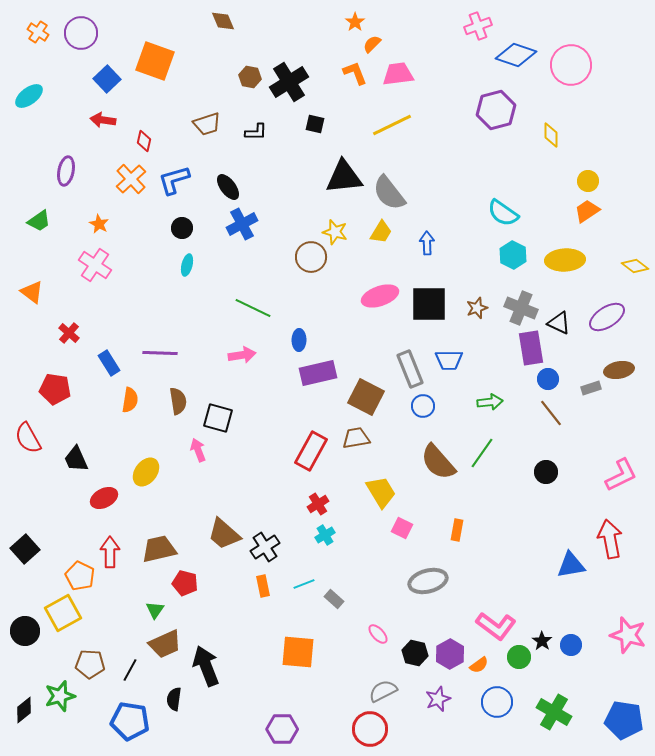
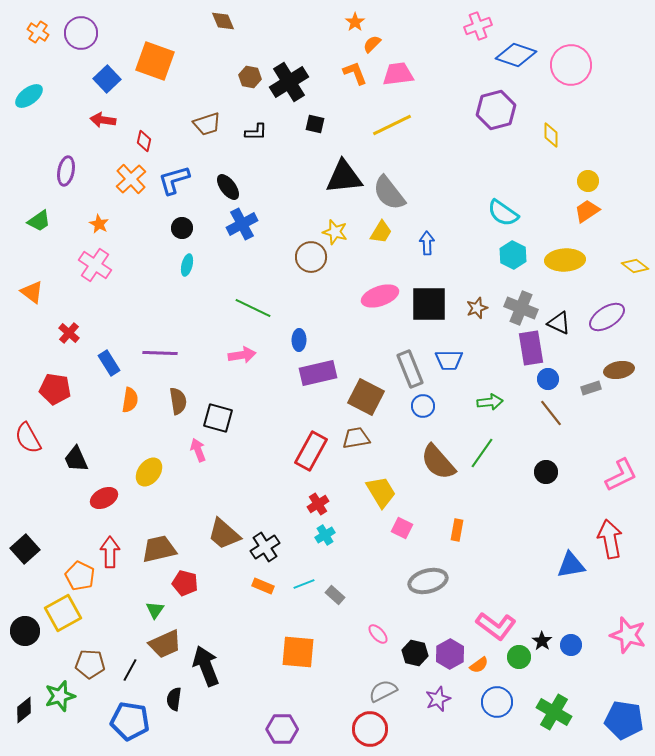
yellow ellipse at (146, 472): moved 3 px right
orange rectangle at (263, 586): rotated 55 degrees counterclockwise
gray rectangle at (334, 599): moved 1 px right, 4 px up
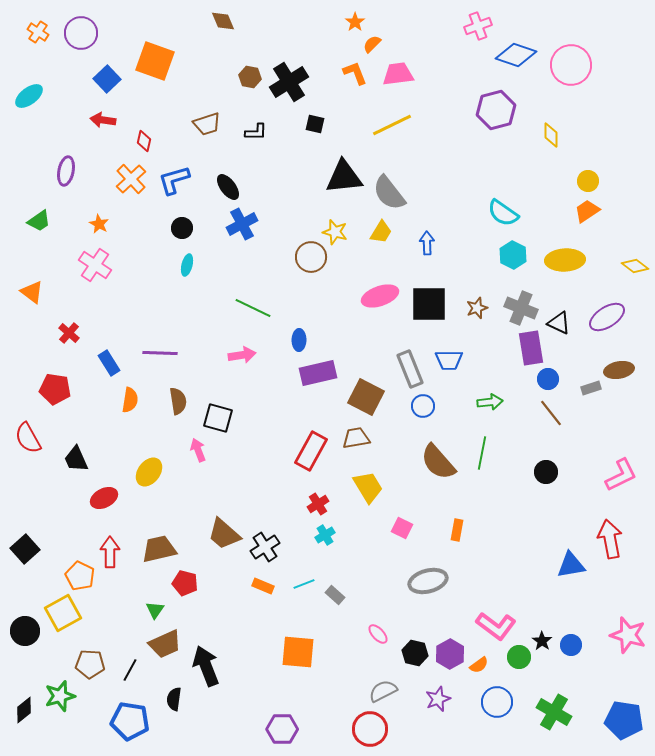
green line at (482, 453): rotated 24 degrees counterclockwise
yellow trapezoid at (381, 492): moved 13 px left, 5 px up
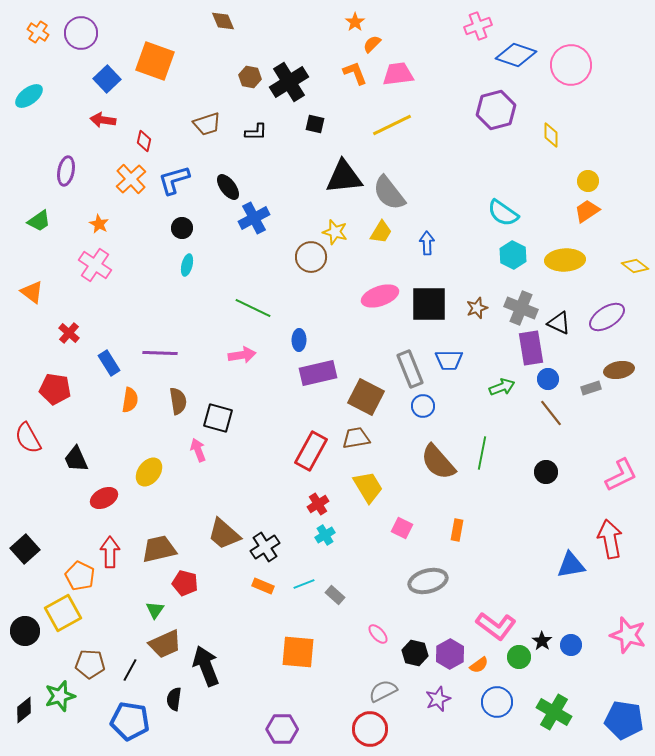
blue cross at (242, 224): moved 12 px right, 6 px up
green arrow at (490, 402): moved 12 px right, 15 px up; rotated 15 degrees counterclockwise
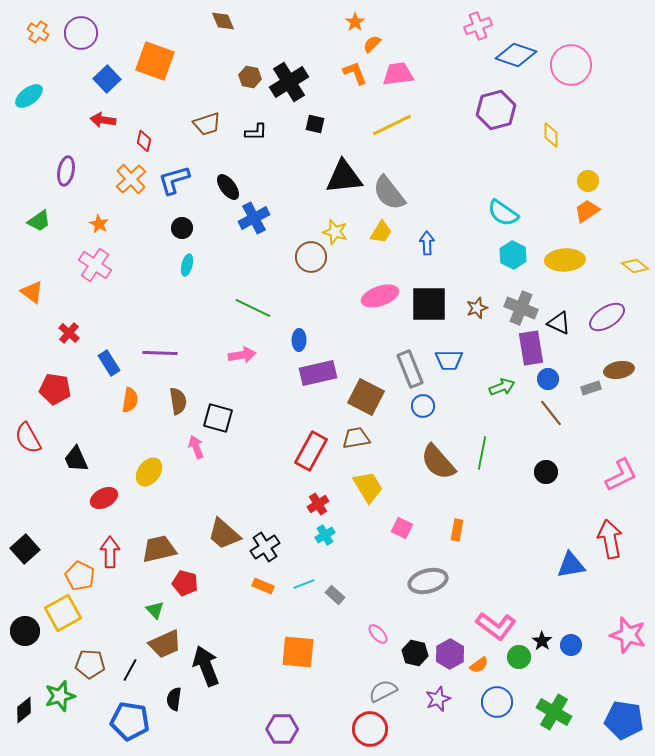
pink arrow at (198, 450): moved 2 px left, 3 px up
green triangle at (155, 610): rotated 18 degrees counterclockwise
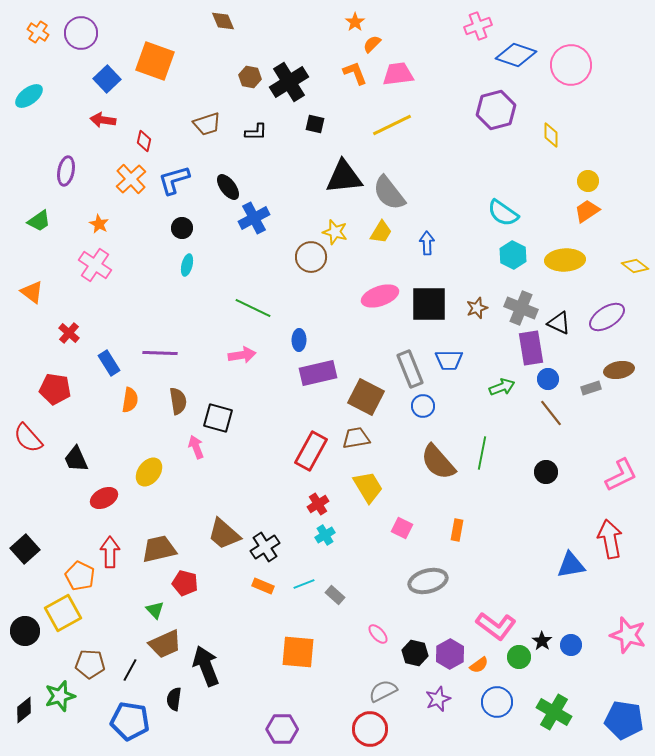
red semicircle at (28, 438): rotated 12 degrees counterclockwise
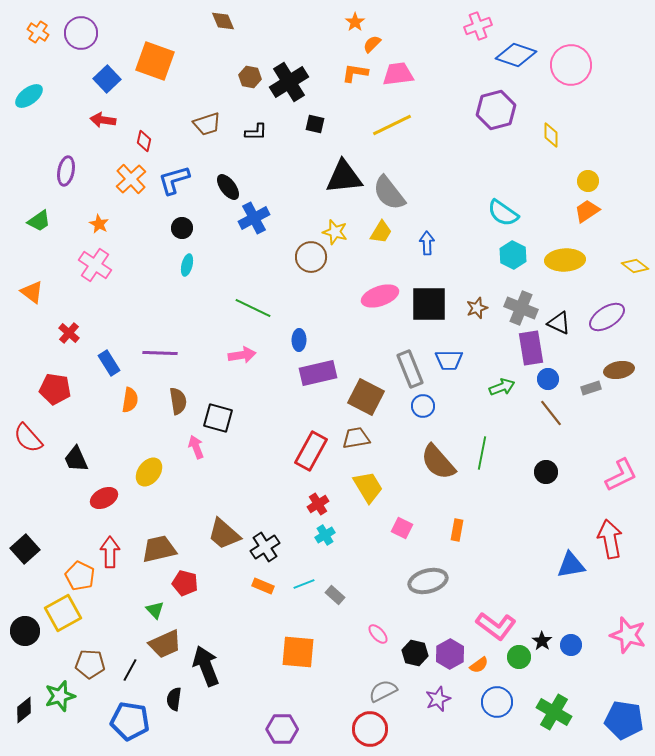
orange L-shape at (355, 73): rotated 60 degrees counterclockwise
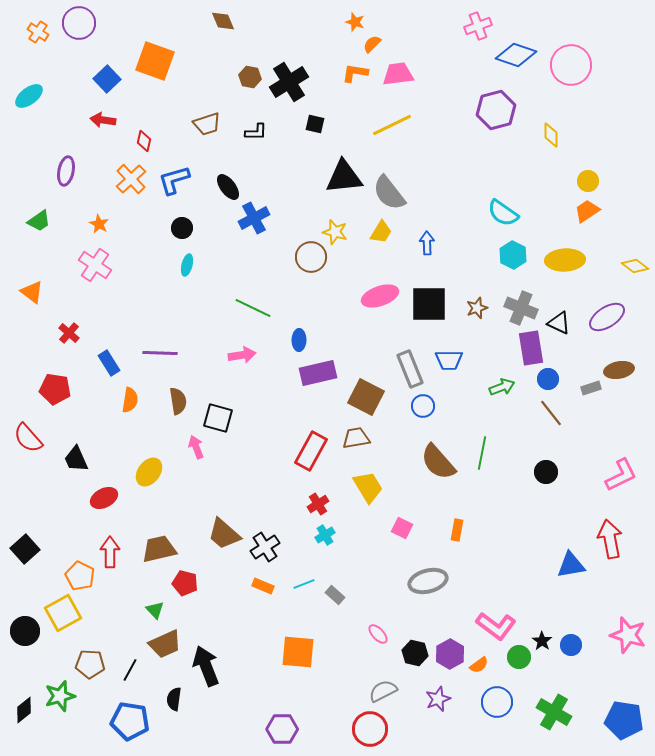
orange star at (355, 22): rotated 18 degrees counterclockwise
purple circle at (81, 33): moved 2 px left, 10 px up
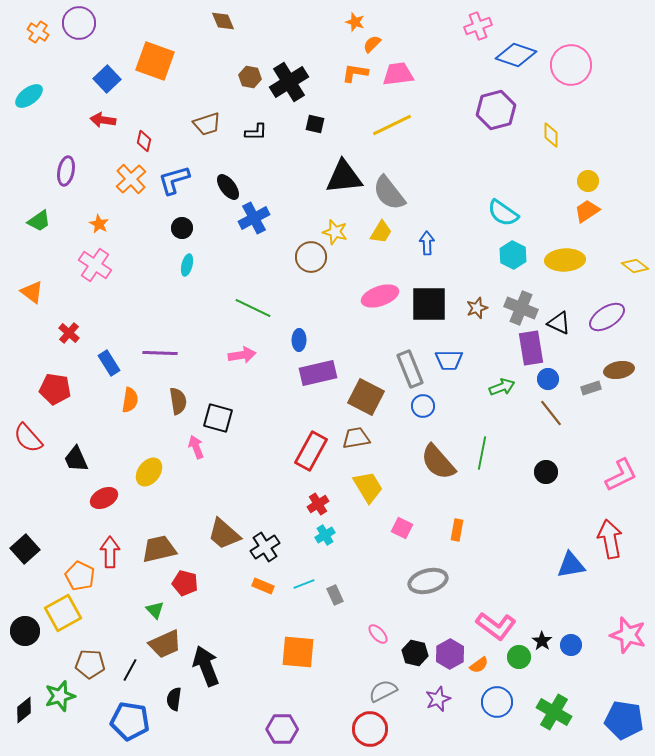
gray rectangle at (335, 595): rotated 24 degrees clockwise
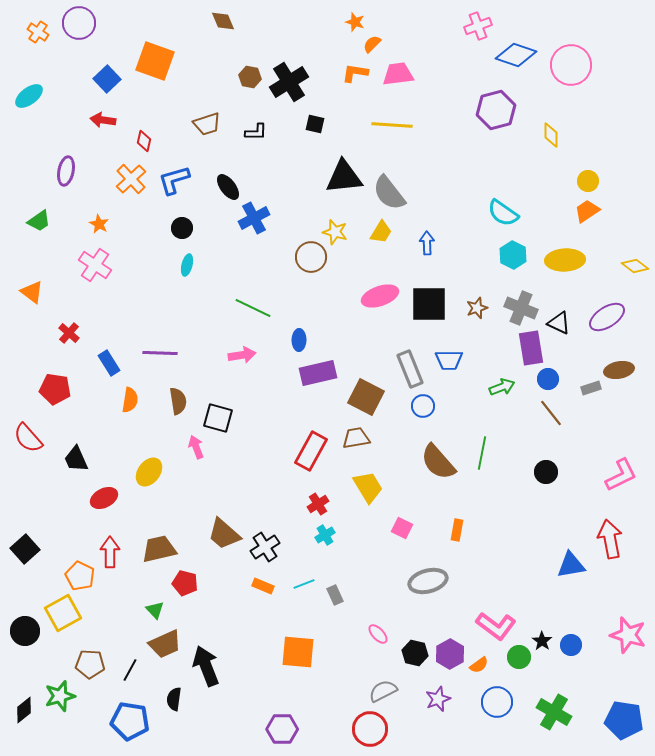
yellow line at (392, 125): rotated 30 degrees clockwise
